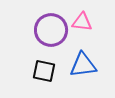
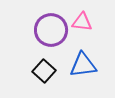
black square: rotated 30 degrees clockwise
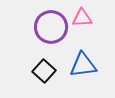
pink triangle: moved 4 px up; rotated 10 degrees counterclockwise
purple circle: moved 3 px up
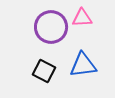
black square: rotated 15 degrees counterclockwise
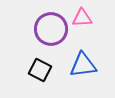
purple circle: moved 2 px down
black square: moved 4 px left, 1 px up
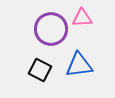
blue triangle: moved 4 px left
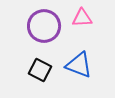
purple circle: moved 7 px left, 3 px up
blue triangle: rotated 28 degrees clockwise
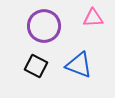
pink triangle: moved 11 px right
black square: moved 4 px left, 4 px up
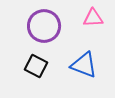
blue triangle: moved 5 px right
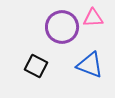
purple circle: moved 18 px right, 1 px down
blue triangle: moved 6 px right
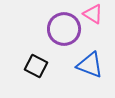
pink triangle: moved 4 px up; rotated 35 degrees clockwise
purple circle: moved 2 px right, 2 px down
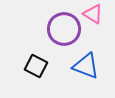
blue triangle: moved 4 px left, 1 px down
